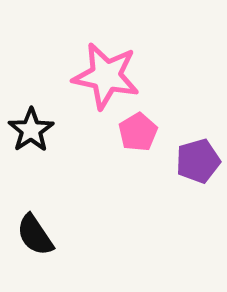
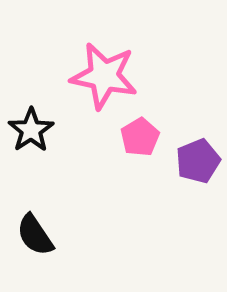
pink star: moved 2 px left
pink pentagon: moved 2 px right, 5 px down
purple pentagon: rotated 6 degrees counterclockwise
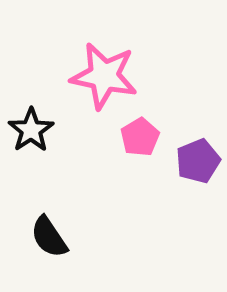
black semicircle: moved 14 px right, 2 px down
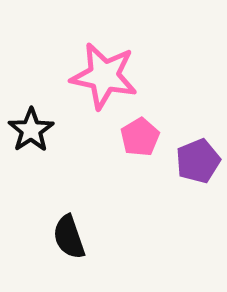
black semicircle: moved 20 px right; rotated 15 degrees clockwise
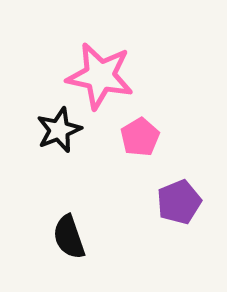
pink star: moved 4 px left
black star: moved 28 px right; rotated 12 degrees clockwise
purple pentagon: moved 19 px left, 41 px down
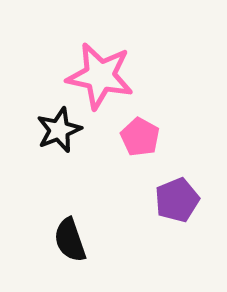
pink pentagon: rotated 12 degrees counterclockwise
purple pentagon: moved 2 px left, 2 px up
black semicircle: moved 1 px right, 3 px down
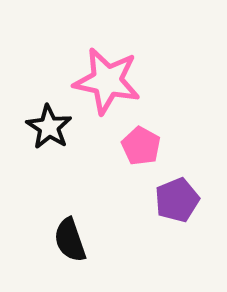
pink star: moved 7 px right, 5 px down
black star: moved 10 px left, 3 px up; rotated 18 degrees counterclockwise
pink pentagon: moved 1 px right, 9 px down
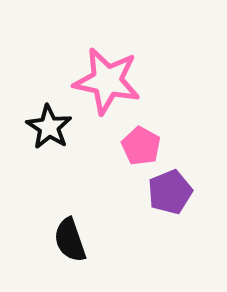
purple pentagon: moved 7 px left, 8 px up
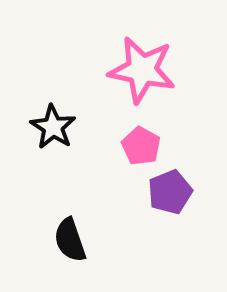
pink star: moved 35 px right, 11 px up
black star: moved 4 px right
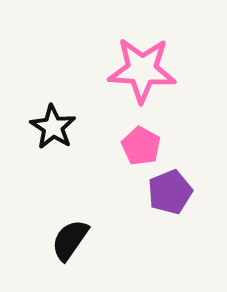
pink star: rotated 8 degrees counterclockwise
black semicircle: rotated 54 degrees clockwise
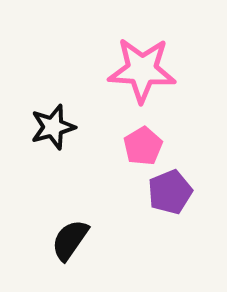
black star: rotated 24 degrees clockwise
pink pentagon: moved 2 px right; rotated 12 degrees clockwise
